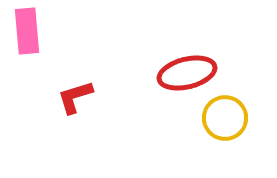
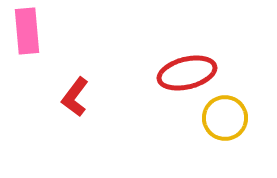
red L-shape: rotated 36 degrees counterclockwise
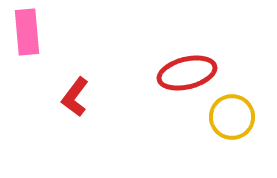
pink rectangle: moved 1 px down
yellow circle: moved 7 px right, 1 px up
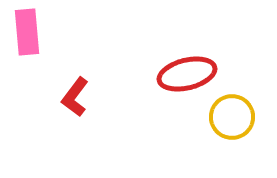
red ellipse: moved 1 px down
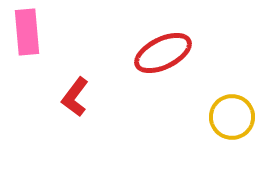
red ellipse: moved 24 px left, 21 px up; rotated 12 degrees counterclockwise
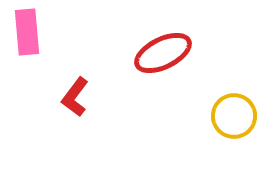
yellow circle: moved 2 px right, 1 px up
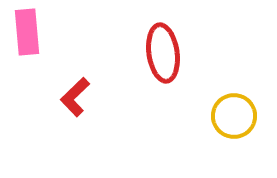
red ellipse: rotated 72 degrees counterclockwise
red L-shape: rotated 9 degrees clockwise
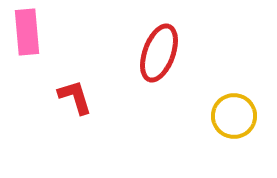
red ellipse: moved 4 px left; rotated 28 degrees clockwise
red L-shape: rotated 117 degrees clockwise
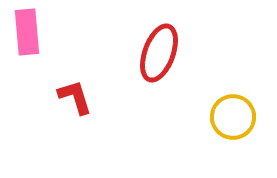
yellow circle: moved 1 px left, 1 px down
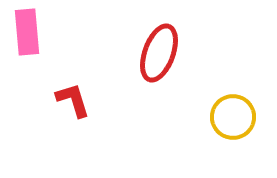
red L-shape: moved 2 px left, 3 px down
